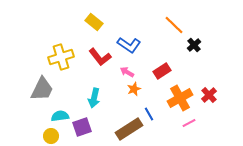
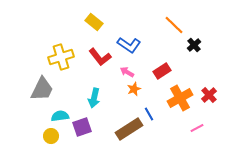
pink line: moved 8 px right, 5 px down
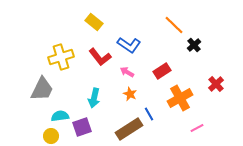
orange star: moved 4 px left, 5 px down; rotated 24 degrees counterclockwise
red cross: moved 7 px right, 11 px up
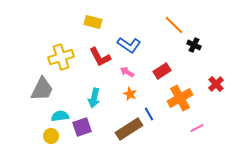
yellow rectangle: moved 1 px left; rotated 24 degrees counterclockwise
black cross: rotated 24 degrees counterclockwise
red L-shape: rotated 10 degrees clockwise
